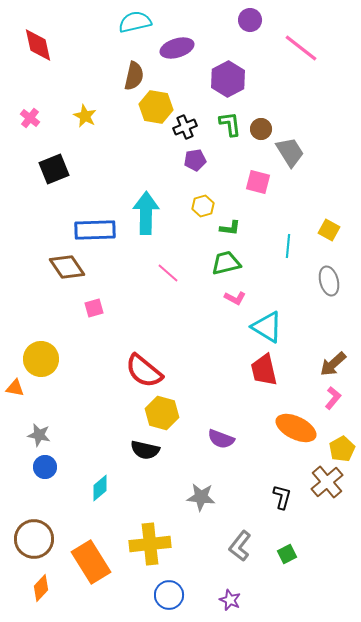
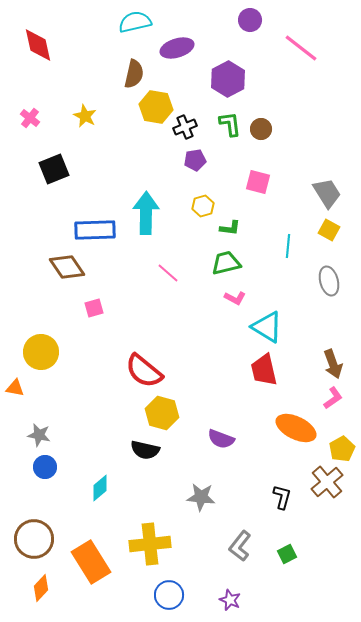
brown semicircle at (134, 76): moved 2 px up
gray trapezoid at (290, 152): moved 37 px right, 41 px down
yellow circle at (41, 359): moved 7 px up
brown arrow at (333, 364): rotated 68 degrees counterclockwise
pink L-shape at (333, 398): rotated 15 degrees clockwise
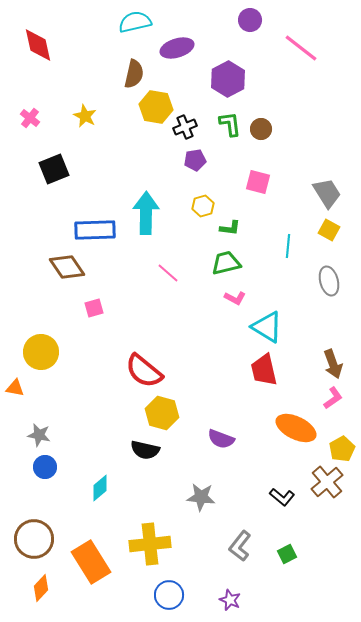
black L-shape at (282, 497): rotated 115 degrees clockwise
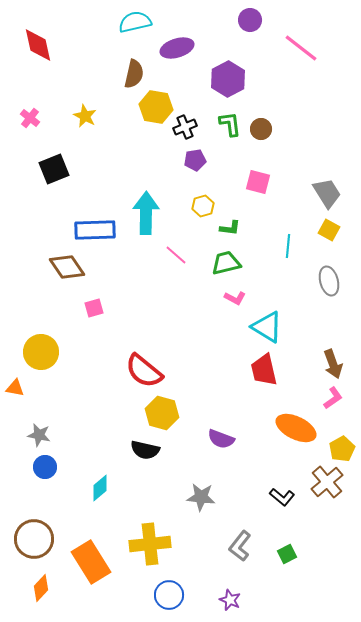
pink line at (168, 273): moved 8 px right, 18 px up
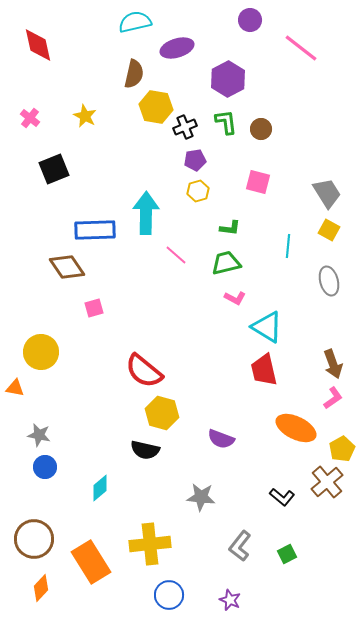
green L-shape at (230, 124): moved 4 px left, 2 px up
yellow hexagon at (203, 206): moved 5 px left, 15 px up
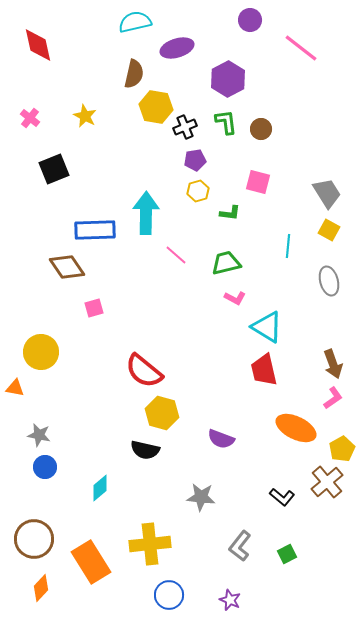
green L-shape at (230, 228): moved 15 px up
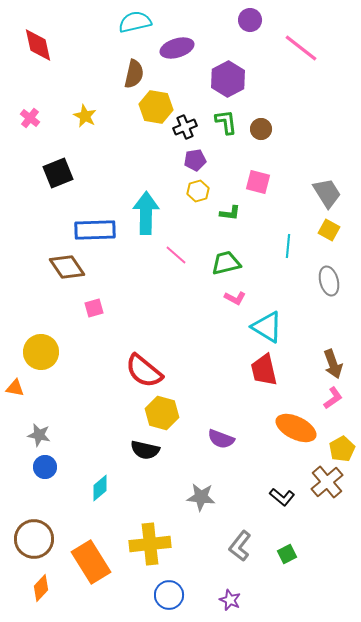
black square at (54, 169): moved 4 px right, 4 px down
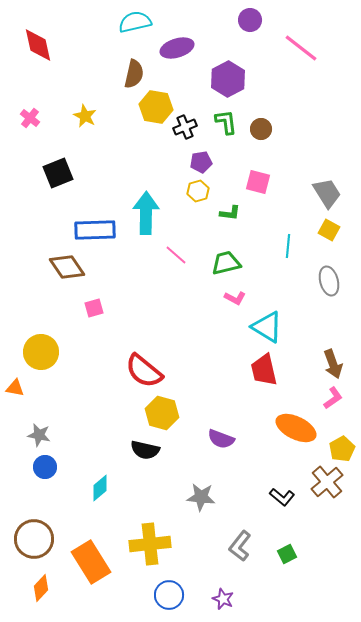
purple pentagon at (195, 160): moved 6 px right, 2 px down
purple star at (230, 600): moved 7 px left, 1 px up
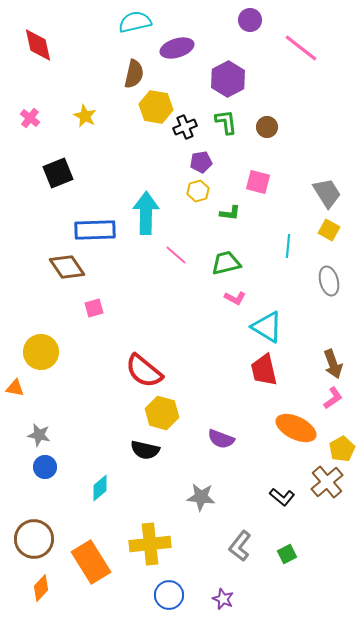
brown circle at (261, 129): moved 6 px right, 2 px up
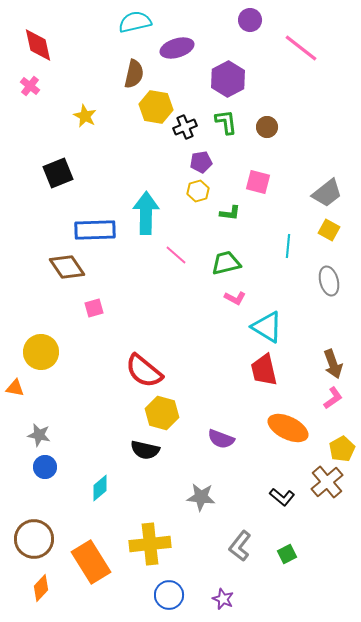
pink cross at (30, 118): moved 32 px up
gray trapezoid at (327, 193): rotated 84 degrees clockwise
orange ellipse at (296, 428): moved 8 px left
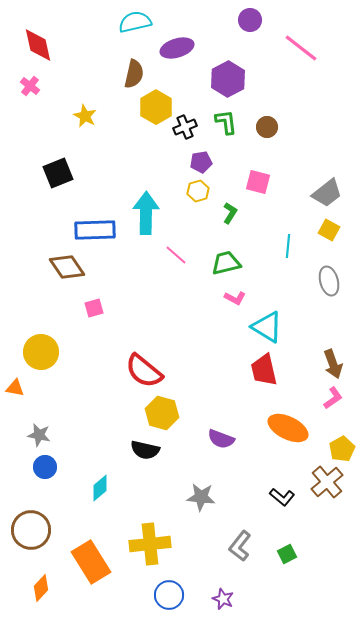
yellow hexagon at (156, 107): rotated 20 degrees clockwise
green L-shape at (230, 213): rotated 65 degrees counterclockwise
brown circle at (34, 539): moved 3 px left, 9 px up
